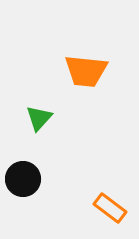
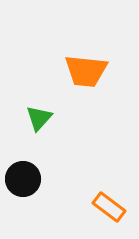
orange rectangle: moved 1 px left, 1 px up
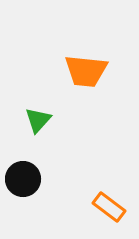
green triangle: moved 1 px left, 2 px down
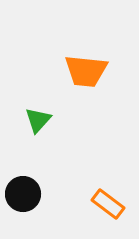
black circle: moved 15 px down
orange rectangle: moved 1 px left, 3 px up
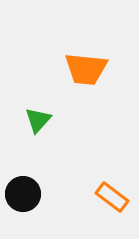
orange trapezoid: moved 2 px up
orange rectangle: moved 4 px right, 7 px up
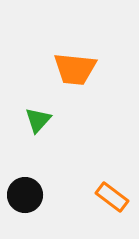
orange trapezoid: moved 11 px left
black circle: moved 2 px right, 1 px down
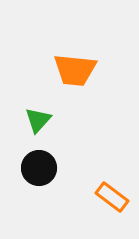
orange trapezoid: moved 1 px down
black circle: moved 14 px right, 27 px up
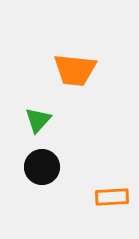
black circle: moved 3 px right, 1 px up
orange rectangle: rotated 40 degrees counterclockwise
